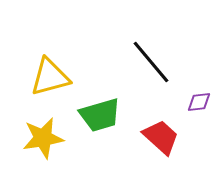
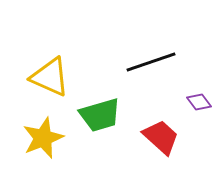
black line: rotated 69 degrees counterclockwise
yellow triangle: rotated 39 degrees clockwise
purple diamond: rotated 60 degrees clockwise
yellow star: rotated 12 degrees counterclockwise
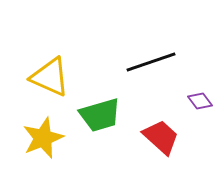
purple diamond: moved 1 px right, 1 px up
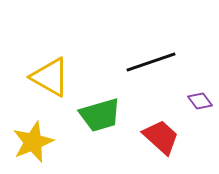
yellow triangle: rotated 6 degrees clockwise
yellow star: moved 10 px left, 4 px down
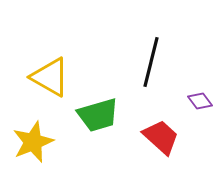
black line: rotated 57 degrees counterclockwise
green trapezoid: moved 2 px left
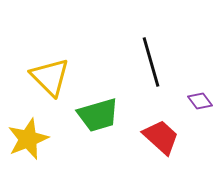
black line: rotated 30 degrees counterclockwise
yellow triangle: rotated 15 degrees clockwise
yellow star: moved 5 px left, 3 px up
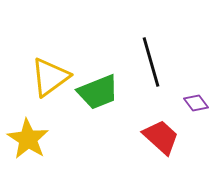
yellow triangle: rotated 39 degrees clockwise
purple diamond: moved 4 px left, 2 px down
green trapezoid: moved 23 px up; rotated 6 degrees counterclockwise
yellow star: rotated 18 degrees counterclockwise
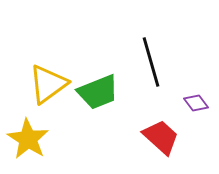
yellow triangle: moved 2 px left, 7 px down
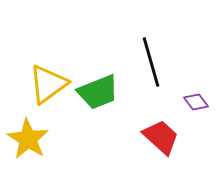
purple diamond: moved 1 px up
